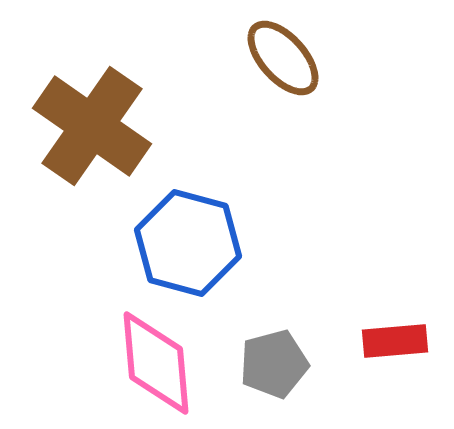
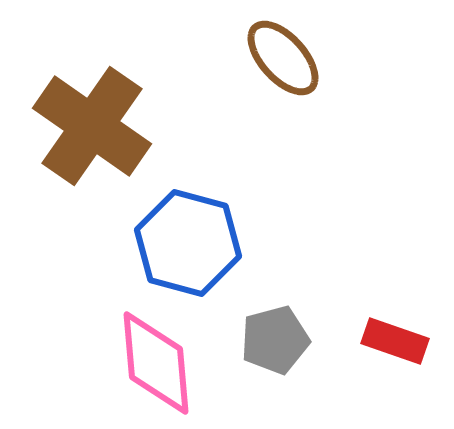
red rectangle: rotated 24 degrees clockwise
gray pentagon: moved 1 px right, 24 px up
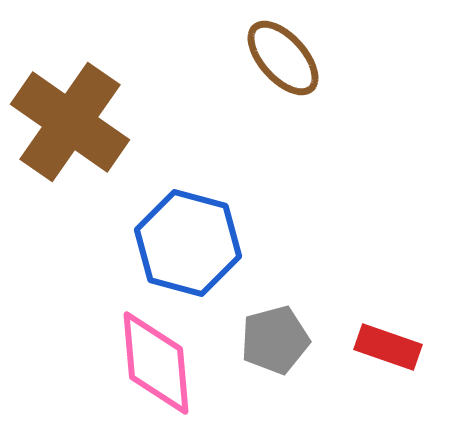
brown cross: moved 22 px left, 4 px up
red rectangle: moved 7 px left, 6 px down
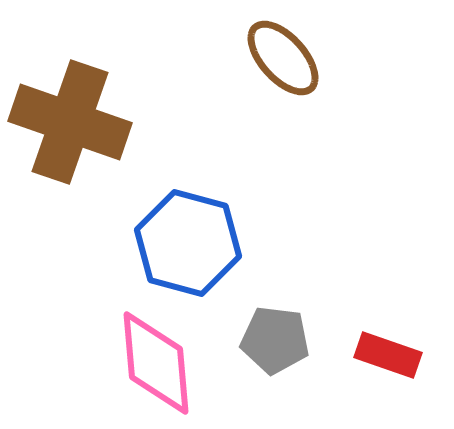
brown cross: rotated 16 degrees counterclockwise
gray pentagon: rotated 22 degrees clockwise
red rectangle: moved 8 px down
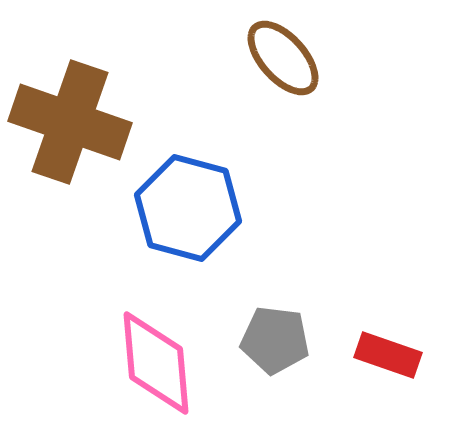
blue hexagon: moved 35 px up
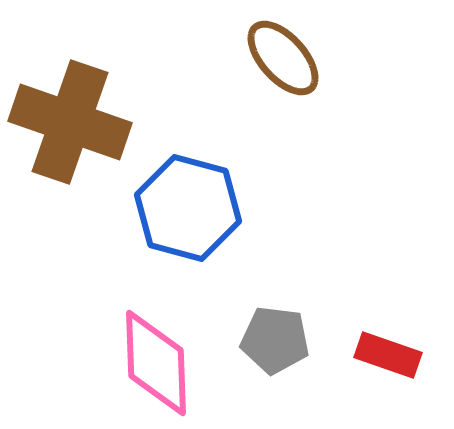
pink diamond: rotated 3 degrees clockwise
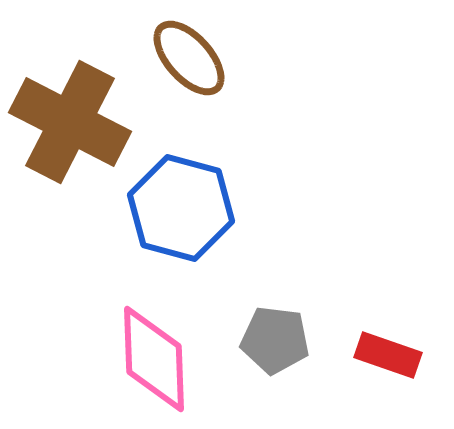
brown ellipse: moved 94 px left
brown cross: rotated 8 degrees clockwise
blue hexagon: moved 7 px left
pink diamond: moved 2 px left, 4 px up
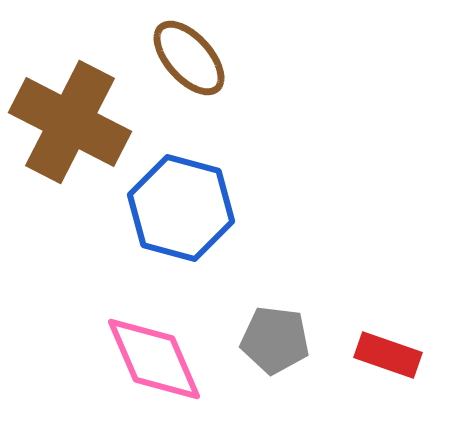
pink diamond: rotated 21 degrees counterclockwise
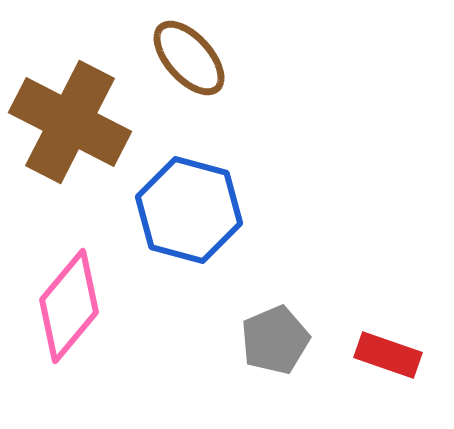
blue hexagon: moved 8 px right, 2 px down
gray pentagon: rotated 30 degrees counterclockwise
pink diamond: moved 85 px left, 53 px up; rotated 63 degrees clockwise
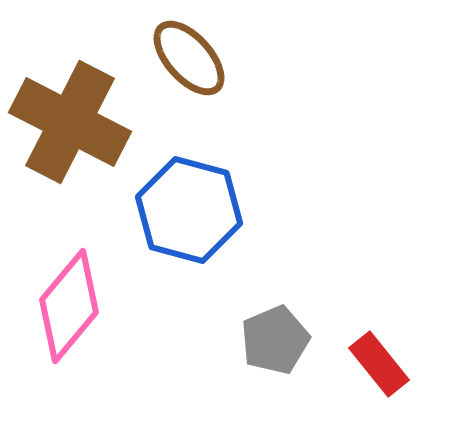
red rectangle: moved 9 px left, 9 px down; rotated 32 degrees clockwise
